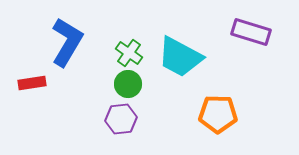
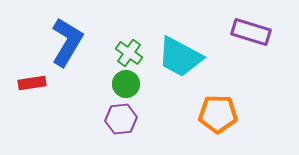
green circle: moved 2 px left
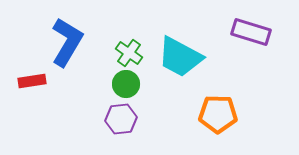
red rectangle: moved 2 px up
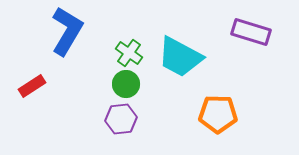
blue L-shape: moved 11 px up
red rectangle: moved 5 px down; rotated 24 degrees counterclockwise
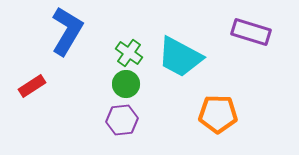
purple hexagon: moved 1 px right, 1 px down
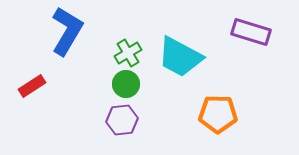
green cross: moved 1 px left; rotated 24 degrees clockwise
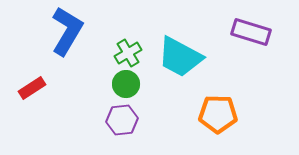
red rectangle: moved 2 px down
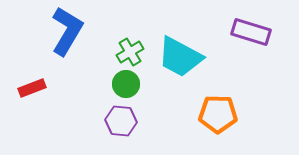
green cross: moved 2 px right, 1 px up
red rectangle: rotated 12 degrees clockwise
purple hexagon: moved 1 px left, 1 px down; rotated 12 degrees clockwise
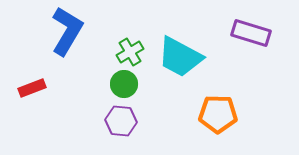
purple rectangle: moved 1 px down
green circle: moved 2 px left
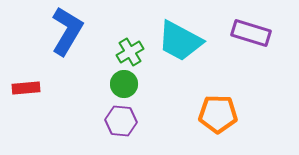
cyan trapezoid: moved 16 px up
red rectangle: moved 6 px left; rotated 16 degrees clockwise
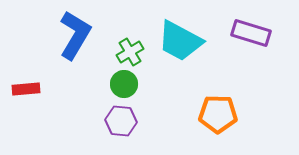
blue L-shape: moved 8 px right, 4 px down
red rectangle: moved 1 px down
